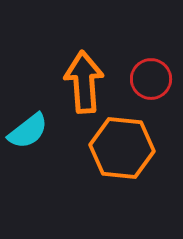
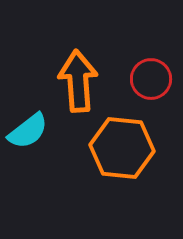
orange arrow: moved 6 px left, 1 px up
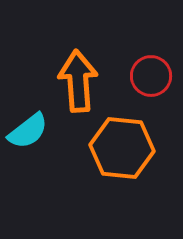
red circle: moved 3 px up
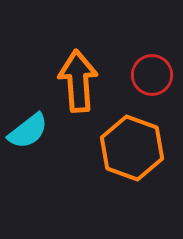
red circle: moved 1 px right, 1 px up
orange hexagon: moved 10 px right; rotated 14 degrees clockwise
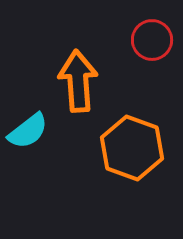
red circle: moved 35 px up
